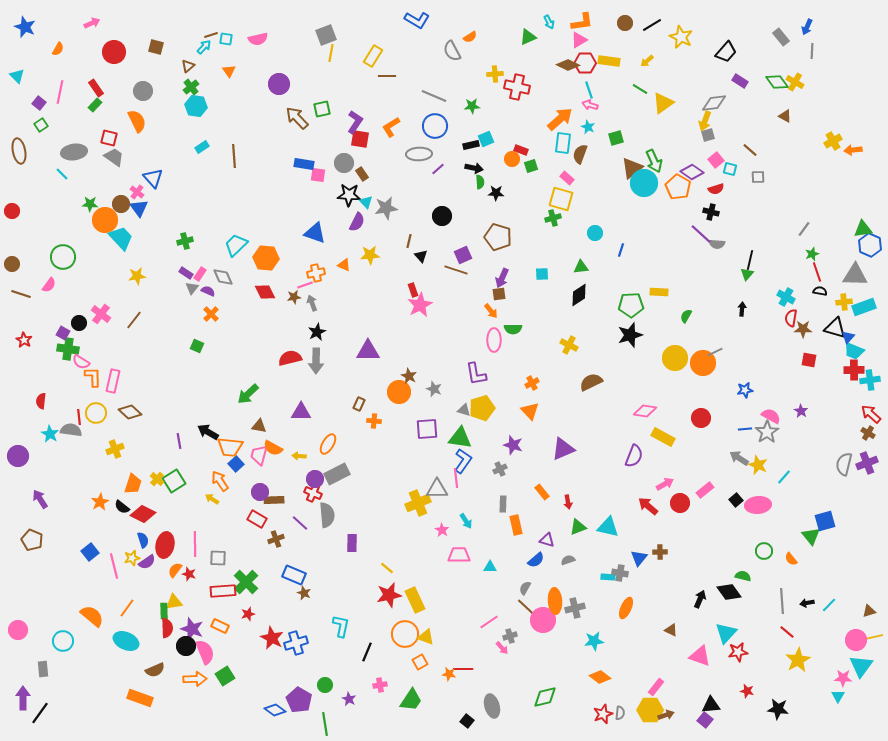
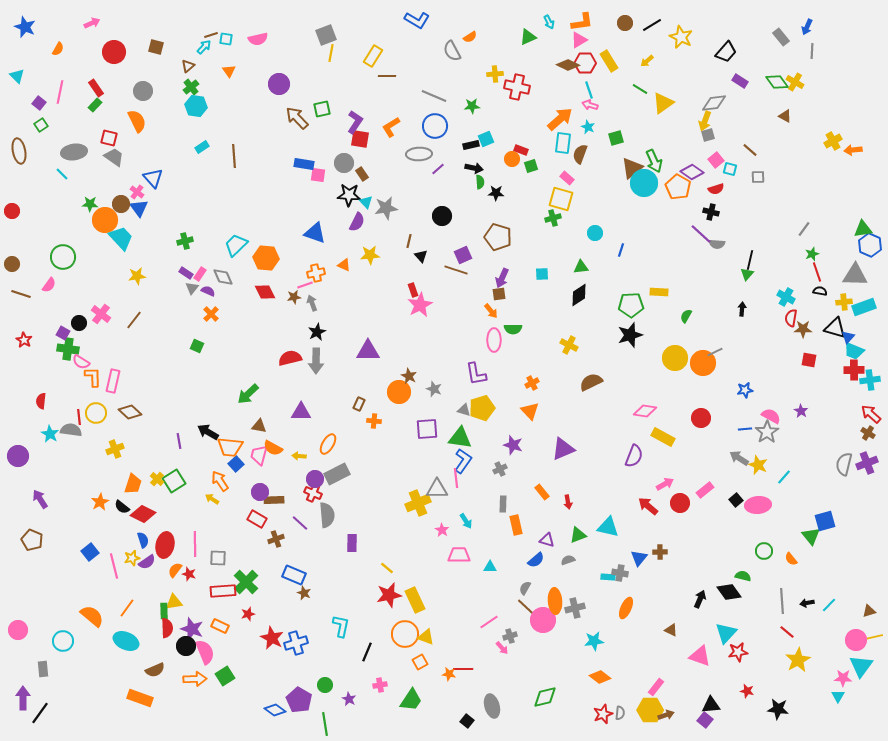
yellow rectangle at (609, 61): rotated 50 degrees clockwise
green triangle at (578, 527): moved 8 px down
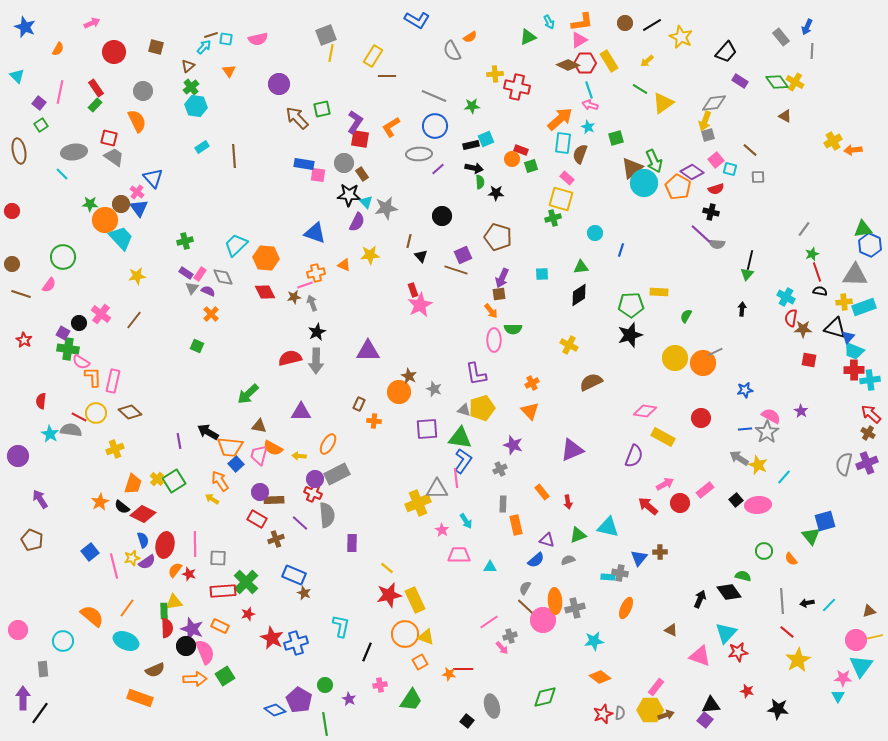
red line at (79, 417): rotated 56 degrees counterclockwise
purple triangle at (563, 449): moved 9 px right, 1 px down
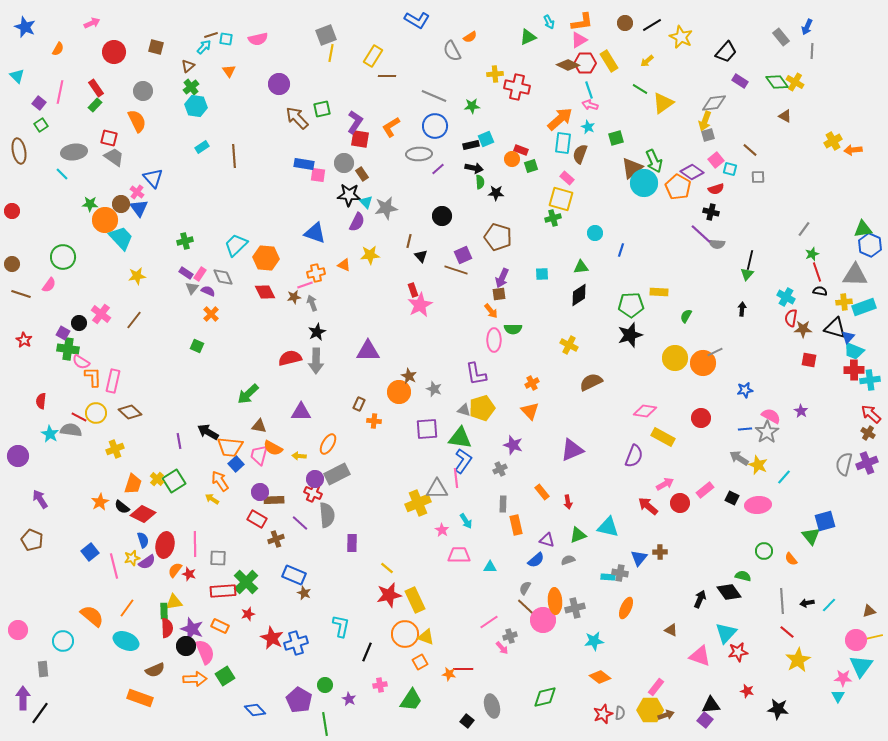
black square at (736, 500): moved 4 px left, 2 px up; rotated 24 degrees counterclockwise
blue diamond at (275, 710): moved 20 px left; rotated 10 degrees clockwise
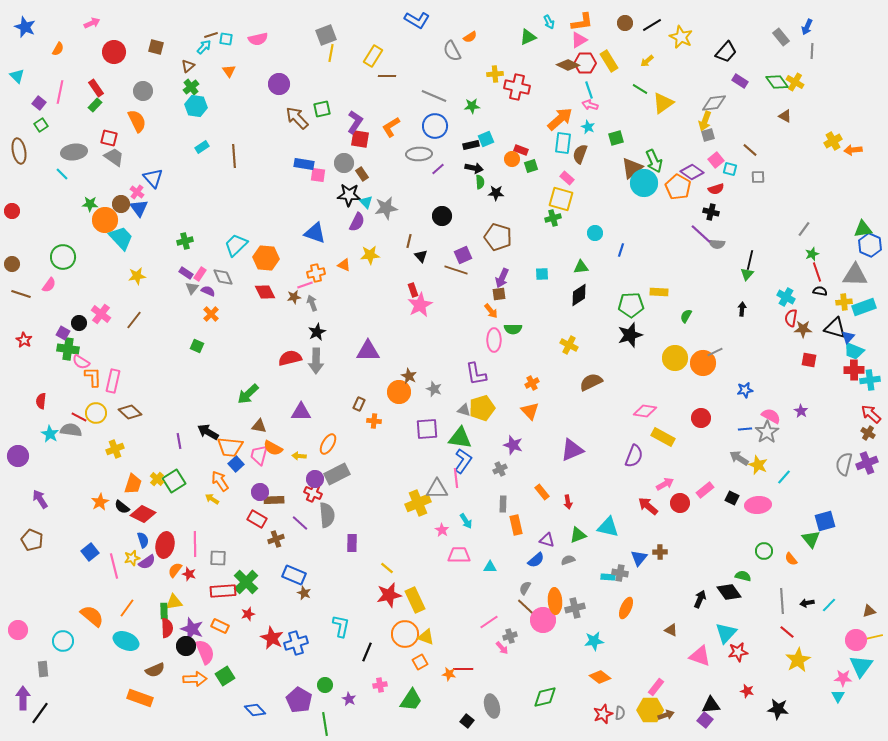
green triangle at (811, 536): moved 3 px down
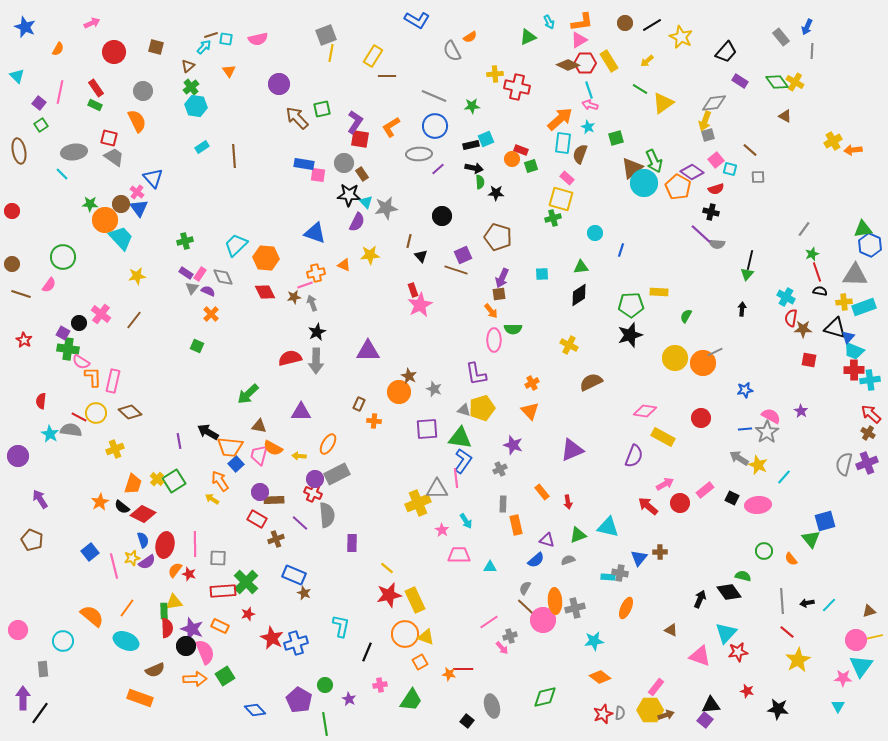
green rectangle at (95, 105): rotated 72 degrees clockwise
cyan triangle at (838, 696): moved 10 px down
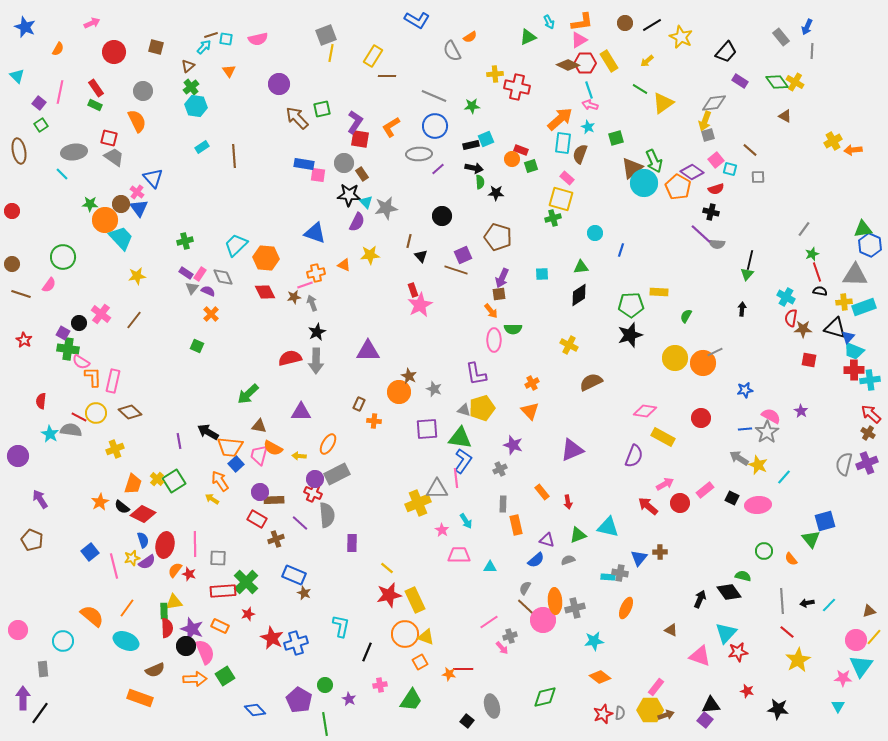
yellow line at (874, 637): rotated 36 degrees counterclockwise
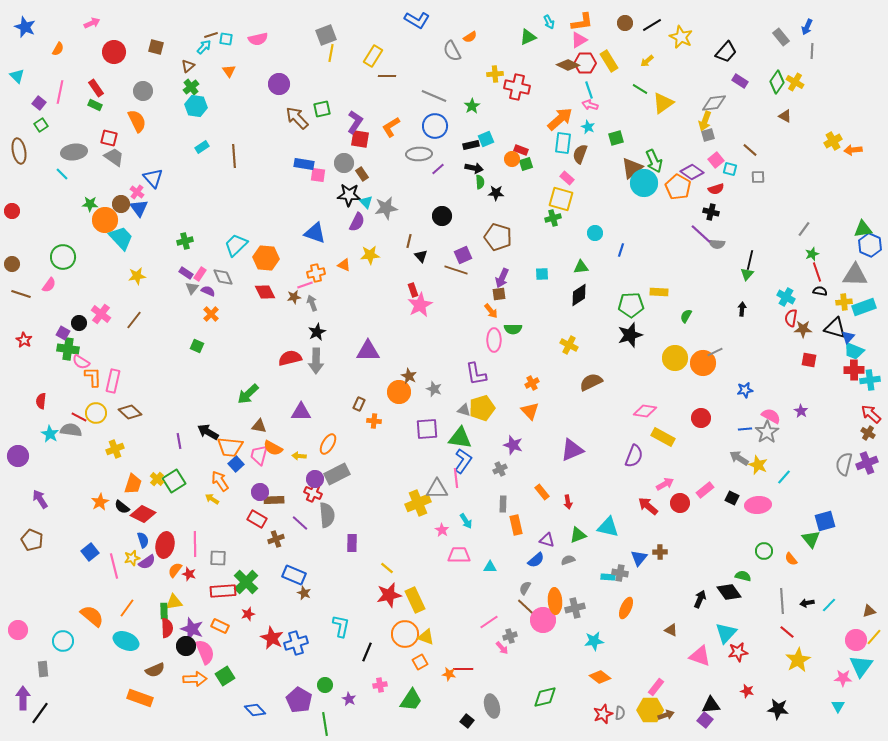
green diamond at (777, 82): rotated 70 degrees clockwise
green star at (472, 106): rotated 28 degrees counterclockwise
green square at (531, 166): moved 5 px left, 2 px up
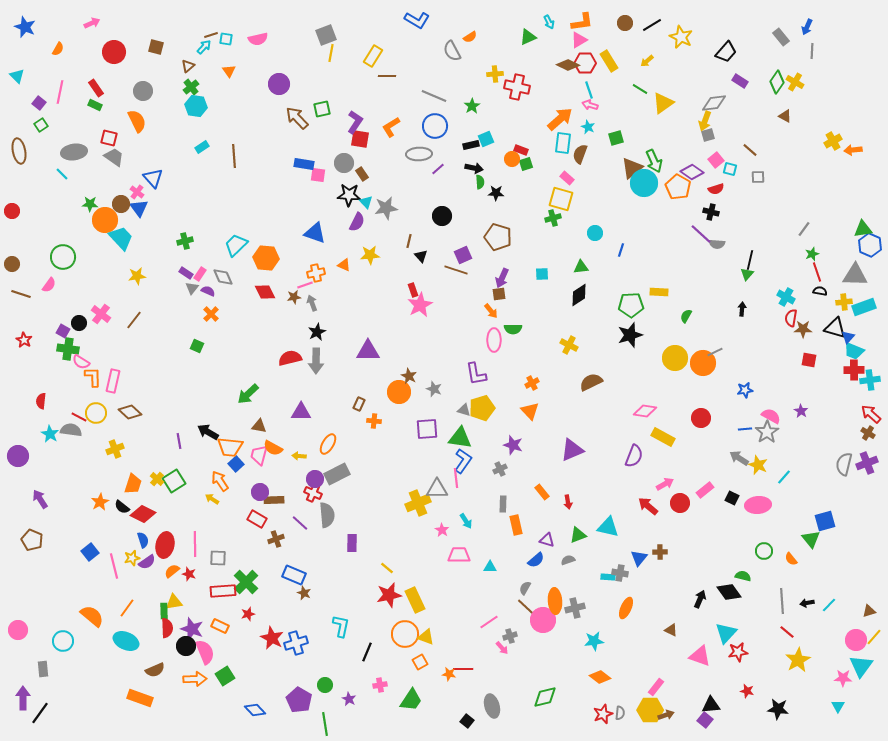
purple square at (63, 333): moved 2 px up
orange semicircle at (175, 570): moved 3 px left, 1 px down; rotated 14 degrees clockwise
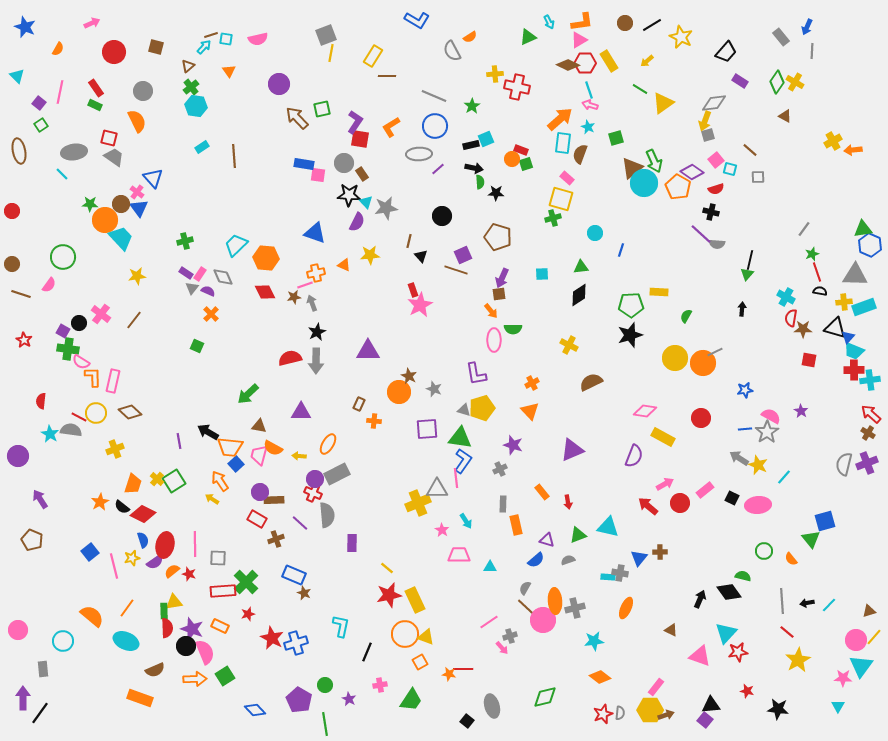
purple semicircle at (147, 562): moved 8 px right
